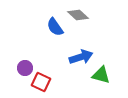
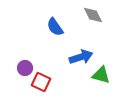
gray diamond: moved 15 px right; rotated 20 degrees clockwise
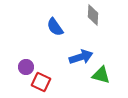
gray diamond: rotated 30 degrees clockwise
purple circle: moved 1 px right, 1 px up
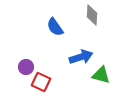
gray diamond: moved 1 px left
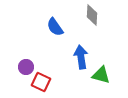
blue arrow: rotated 80 degrees counterclockwise
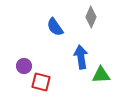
gray diamond: moved 1 px left, 2 px down; rotated 20 degrees clockwise
purple circle: moved 2 px left, 1 px up
green triangle: rotated 18 degrees counterclockwise
red square: rotated 12 degrees counterclockwise
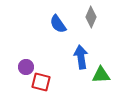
blue semicircle: moved 3 px right, 3 px up
purple circle: moved 2 px right, 1 px down
